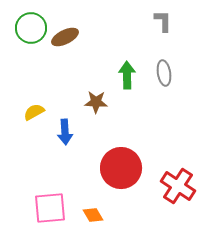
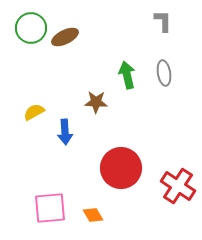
green arrow: rotated 12 degrees counterclockwise
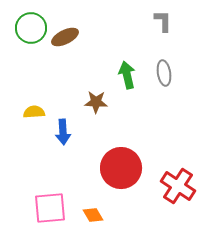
yellow semicircle: rotated 25 degrees clockwise
blue arrow: moved 2 px left
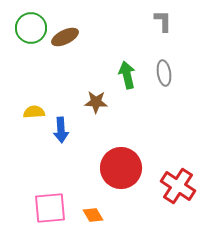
blue arrow: moved 2 px left, 2 px up
